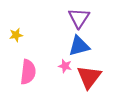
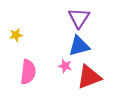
red triangle: rotated 32 degrees clockwise
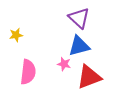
purple triangle: rotated 20 degrees counterclockwise
pink star: moved 1 px left, 2 px up
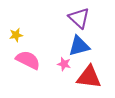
pink semicircle: moved 12 px up; rotated 70 degrees counterclockwise
red triangle: rotated 28 degrees clockwise
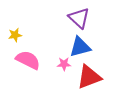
yellow star: moved 1 px left
blue triangle: moved 1 px right, 1 px down
pink star: rotated 16 degrees counterclockwise
red triangle: rotated 28 degrees counterclockwise
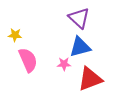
yellow star: rotated 16 degrees clockwise
pink semicircle: rotated 40 degrees clockwise
red triangle: moved 1 px right, 2 px down
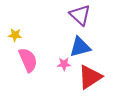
purple triangle: moved 1 px right, 3 px up
red triangle: moved 2 px up; rotated 12 degrees counterclockwise
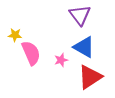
purple triangle: rotated 10 degrees clockwise
blue triangle: moved 4 px right; rotated 45 degrees clockwise
pink semicircle: moved 3 px right, 7 px up
pink star: moved 3 px left, 4 px up; rotated 16 degrees counterclockwise
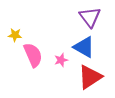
purple triangle: moved 10 px right, 2 px down
pink semicircle: moved 2 px right, 2 px down
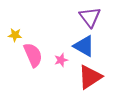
blue triangle: moved 1 px up
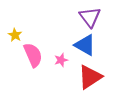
yellow star: rotated 24 degrees clockwise
blue triangle: moved 1 px right, 1 px up
